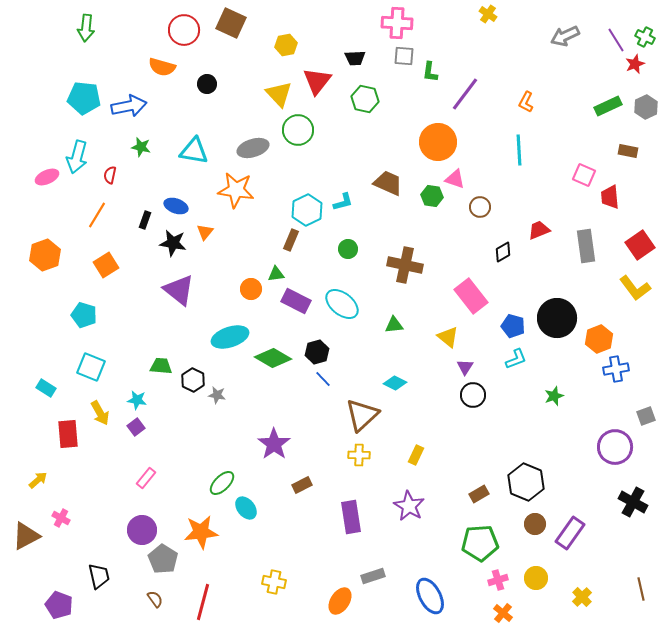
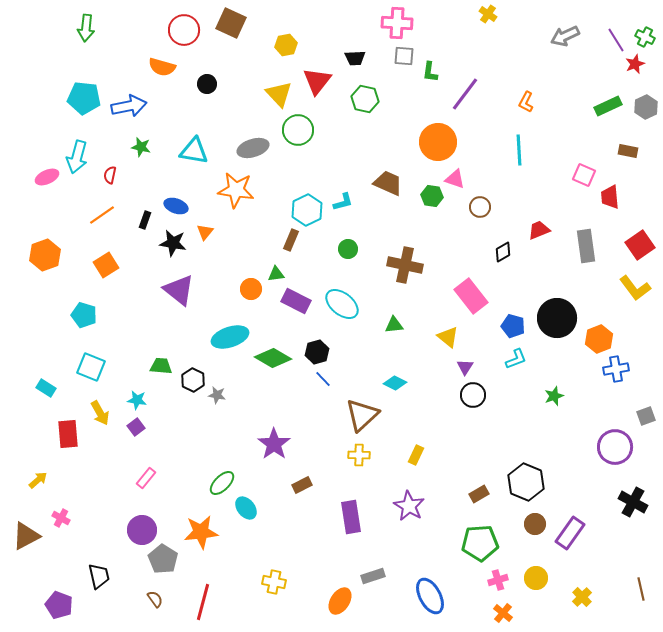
orange line at (97, 215): moved 5 px right; rotated 24 degrees clockwise
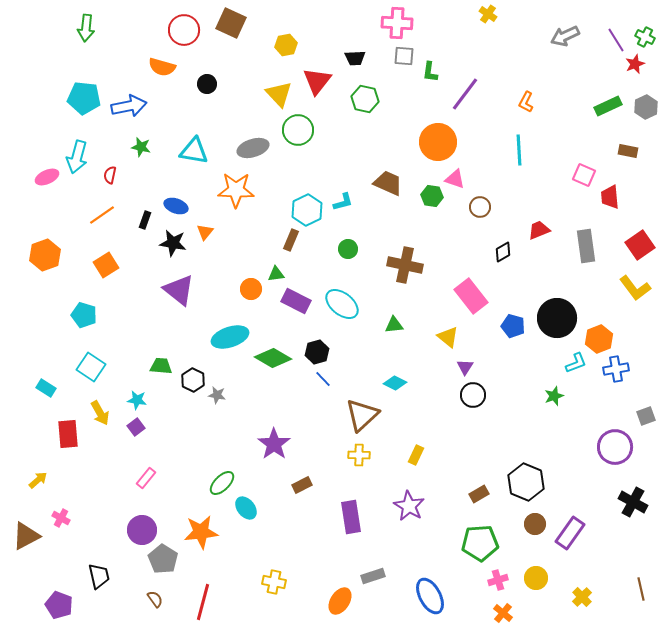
orange star at (236, 190): rotated 6 degrees counterclockwise
cyan L-shape at (516, 359): moved 60 px right, 4 px down
cyan square at (91, 367): rotated 12 degrees clockwise
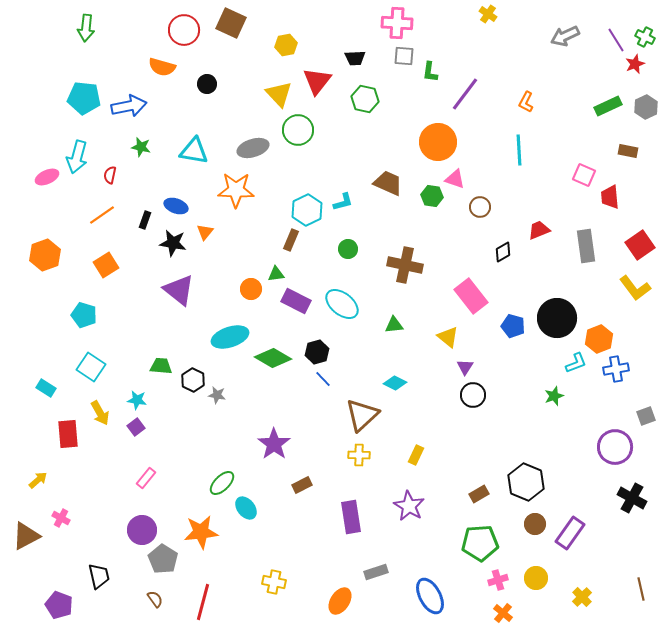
black cross at (633, 502): moved 1 px left, 4 px up
gray rectangle at (373, 576): moved 3 px right, 4 px up
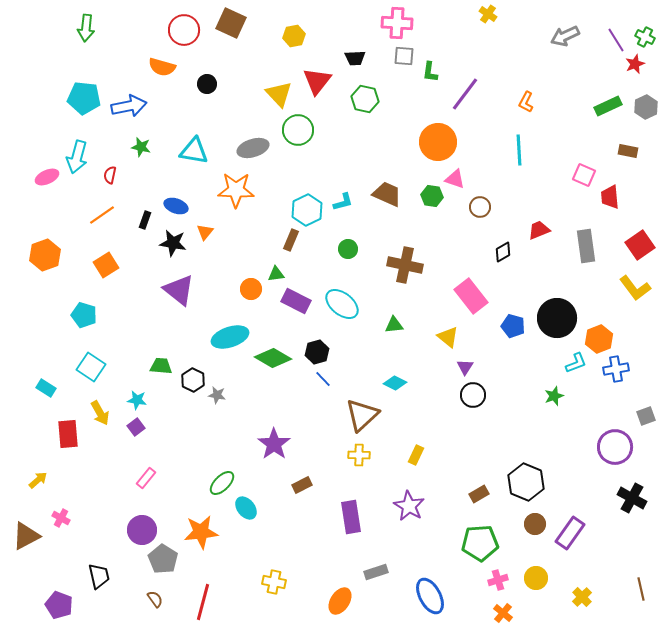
yellow hexagon at (286, 45): moved 8 px right, 9 px up
brown trapezoid at (388, 183): moved 1 px left, 11 px down
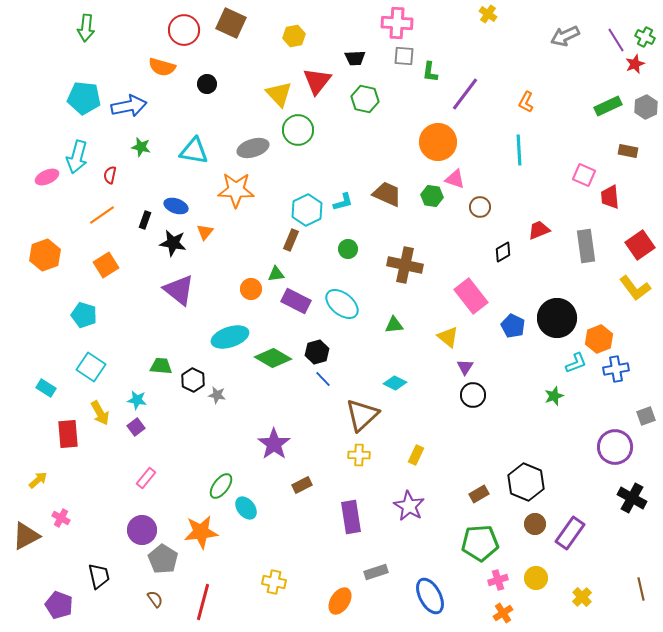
blue pentagon at (513, 326): rotated 10 degrees clockwise
green ellipse at (222, 483): moved 1 px left, 3 px down; rotated 8 degrees counterclockwise
orange cross at (503, 613): rotated 18 degrees clockwise
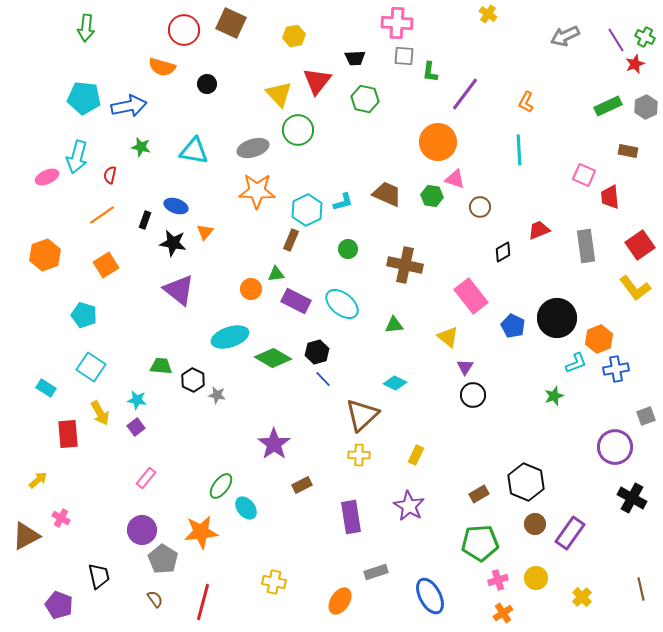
orange star at (236, 190): moved 21 px right, 1 px down
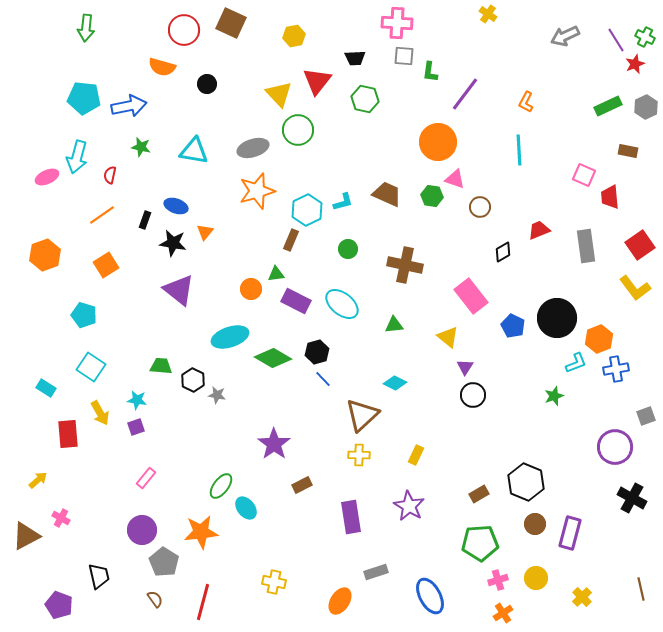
orange star at (257, 191): rotated 18 degrees counterclockwise
purple square at (136, 427): rotated 18 degrees clockwise
purple rectangle at (570, 533): rotated 20 degrees counterclockwise
gray pentagon at (163, 559): moved 1 px right, 3 px down
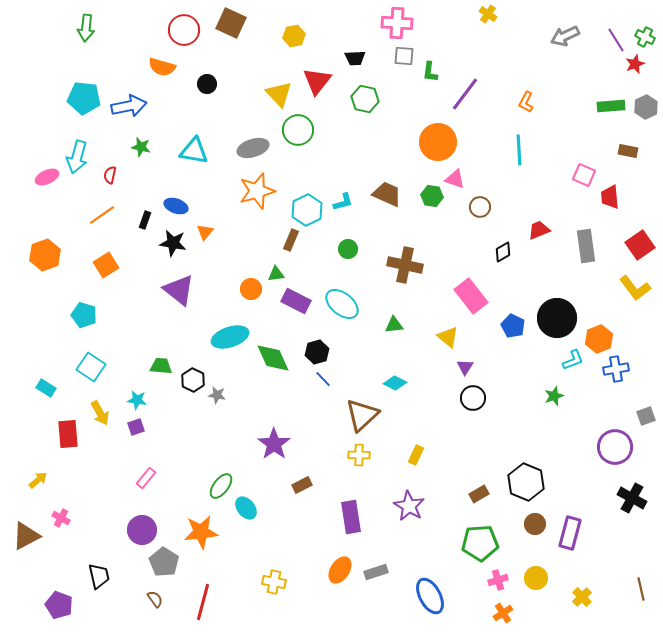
green rectangle at (608, 106): moved 3 px right; rotated 20 degrees clockwise
green diamond at (273, 358): rotated 36 degrees clockwise
cyan L-shape at (576, 363): moved 3 px left, 3 px up
black circle at (473, 395): moved 3 px down
orange ellipse at (340, 601): moved 31 px up
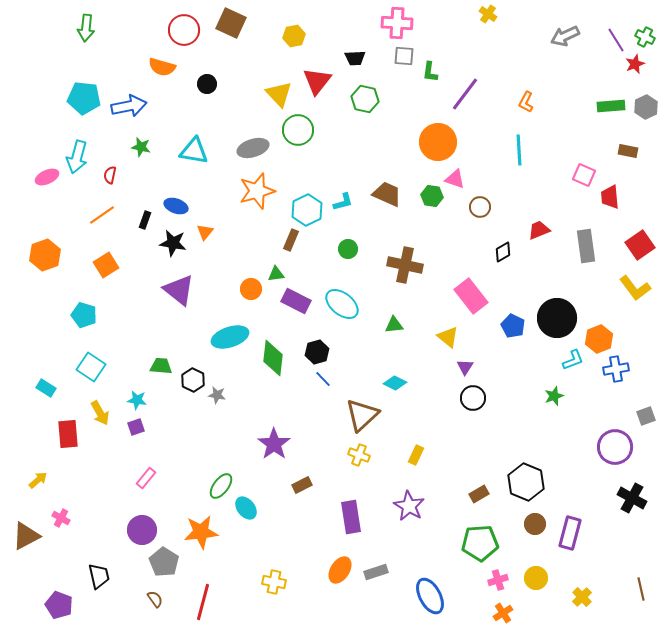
green diamond at (273, 358): rotated 30 degrees clockwise
yellow cross at (359, 455): rotated 20 degrees clockwise
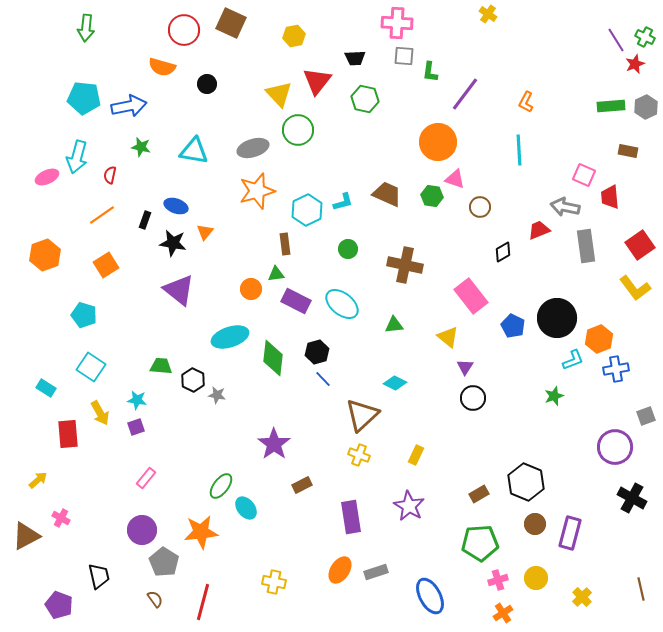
gray arrow at (565, 36): moved 171 px down; rotated 36 degrees clockwise
brown rectangle at (291, 240): moved 6 px left, 4 px down; rotated 30 degrees counterclockwise
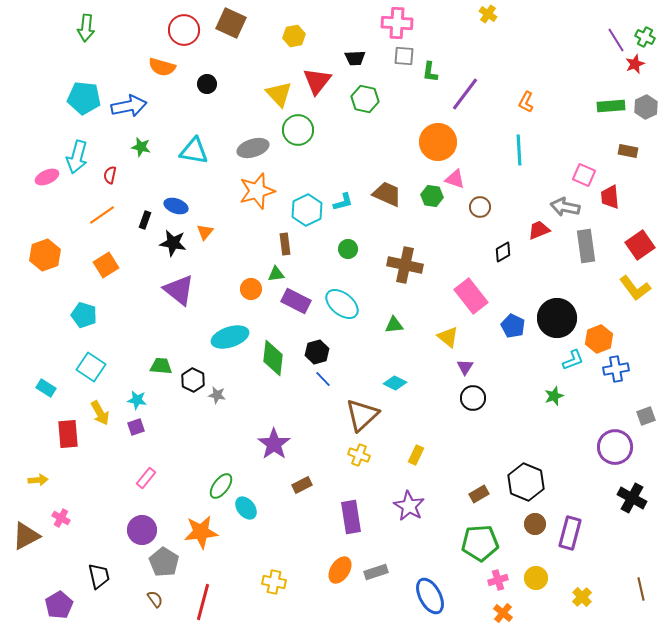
yellow arrow at (38, 480): rotated 36 degrees clockwise
purple pentagon at (59, 605): rotated 20 degrees clockwise
orange cross at (503, 613): rotated 18 degrees counterclockwise
